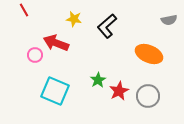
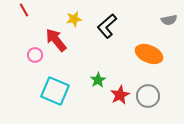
yellow star: rotated 21 degrees counterclockwise
red arrow: moved 3 px up; rotated 30 degrees clockwise
red star: moved 1 px right, 4 px down
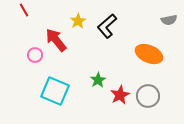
yellow star: moved 4 px right, 2 px down; rotated 21 degrees counterclockwise
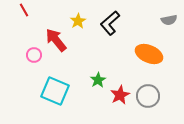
black L-shape: moved 3 px right, 3 px up
pink circle: moved 1 px left
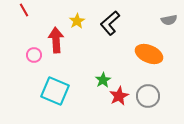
yellow star: moved 1 px left
red arrow: rotated 35 degrees clockwise
green star: moved 5 px right
red star: moved 1 px left, 1 px down
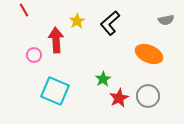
gray semicircle: moved 3 px left
green star: moved 1 px up
red star: moved 2 px down
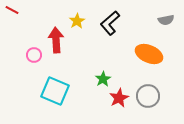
red line: moved 12 px left; rotated 32 degrees counterclockwise
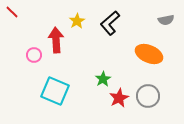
red line: moved 2 px down; rotated 16 degrees clockwise
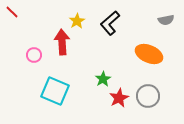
red arrow: moved 6 px right, 2 px down
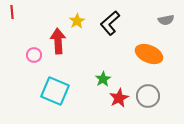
red line: rotated 40 degrees clockwise
red arrow: moved 4 px left, 1 px up
